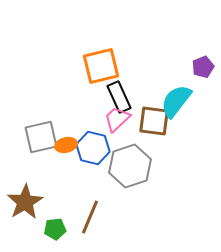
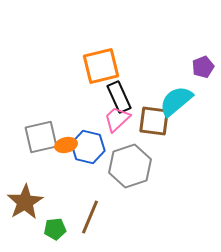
cyan semicircle: rotated 12 degrees clockwise
blue hexagon: moved 5 px left, 1 px up
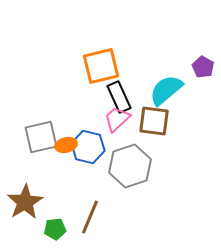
purple pentagon: rotated 20 degrees counterclockwise
cyan semicircle: moved 10 px left, 11 px up
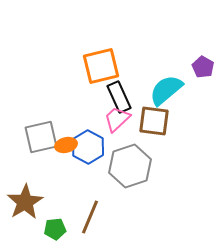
blue hexagon: rotated 16 degrees clockwise
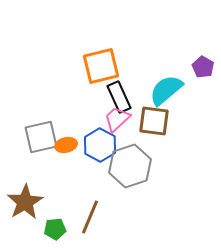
blue hexagon: moved 12 px right, 2 px up
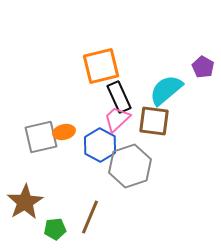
orange ellipse: moved 2 px left, 13 px up
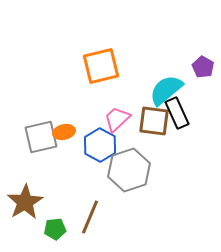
black rectangle: moved 58 px right, 16 px down
gray hexagon: moved 1 px left, 4 px down
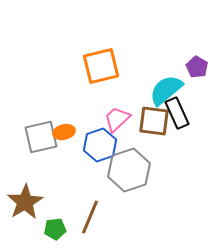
purple pentagon: moved 6 px left
blue hexagon: rotated 12 degrees clockwise
